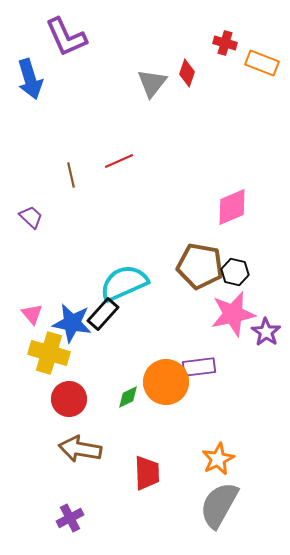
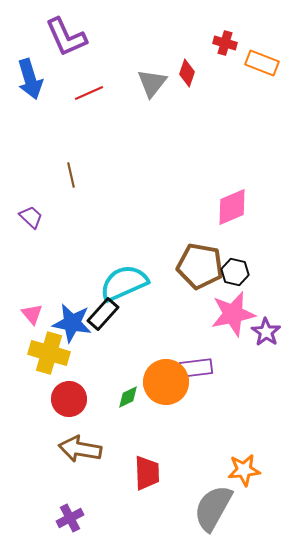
red line: moved 30 px left, 68 px up
purple rectangle: moved 3 px left, 1 px down
orange star: moved 26 px right, 11 px down; rotated 20 degrees clockwise
gray semicircle: moved 6 px left, 3 px down
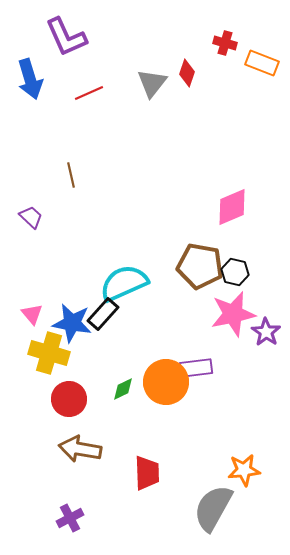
green diamond: moved 5 px left, 8 px up
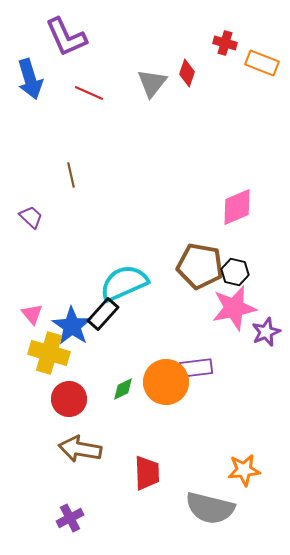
red line: rotated 48 degrees clockwise
pink diamond: moved 5 px right
pink star: moved 1 px right, 6 px up
blue star: moved 3 px down; rotated 24 degrees clockwise
purple star: rotated 16 degrees clockwise
gray semicircle: moved 3 px left; rotated 105 degrees counterclockwise
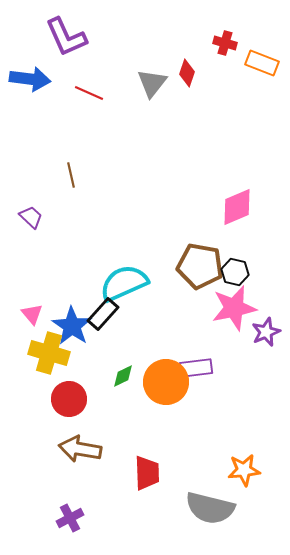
blue arrow: rotated 66 degrees counterclockwise
green diamond: moved 13 px up
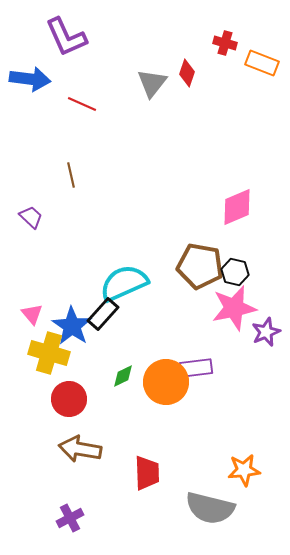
red line: moved 7 px left, 11 px down
